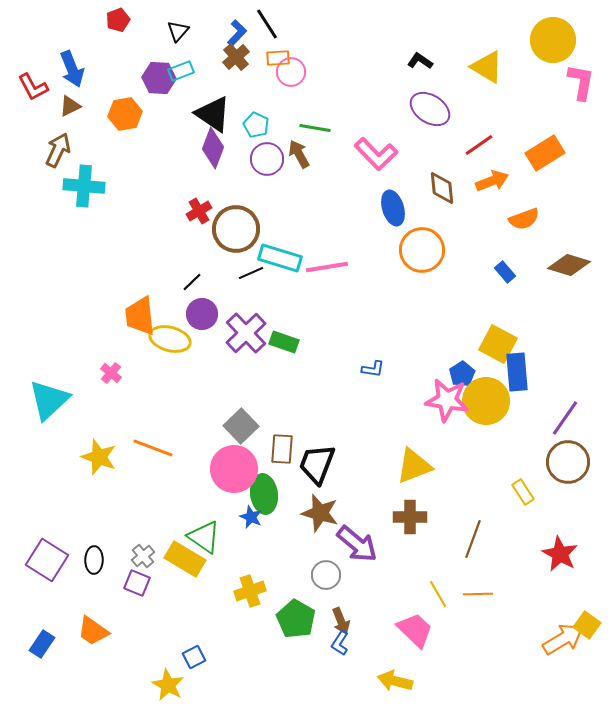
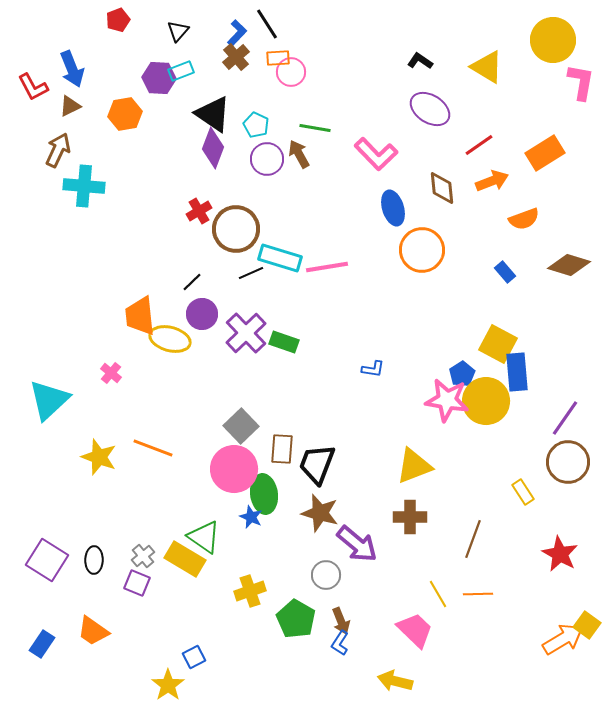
yellow star at (168, 685): rotated 8 degrees clockwise
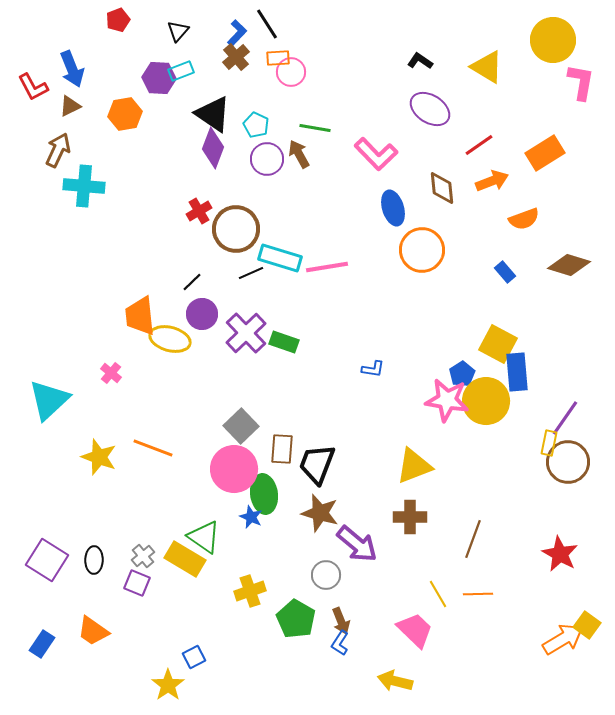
yellow rectangle at (523, 492): moved 26 px right, 49 px up; rotated 45 degrees clockwise
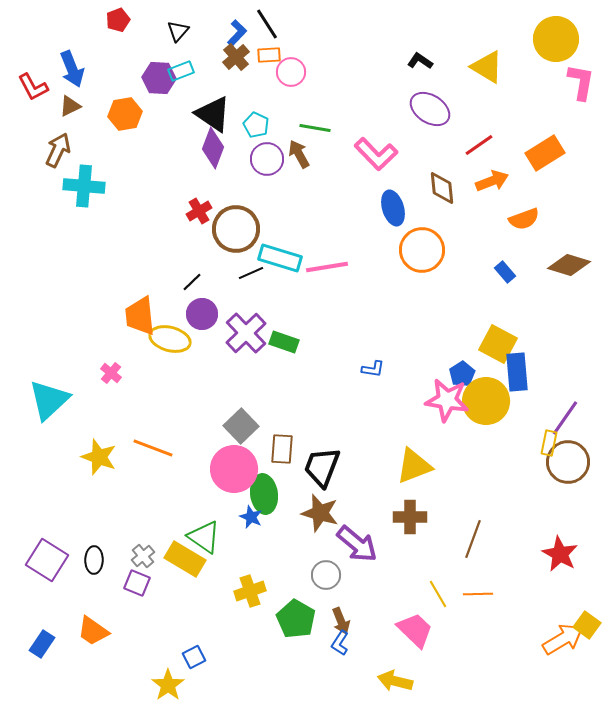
yellow circle at (553, 40): moved 3 px right, 1 px up
orange rectangle at (278, 58): moved 9 px left, 3 px up
black trapezoid at (317, 464): moved 5 px right, 3 px down
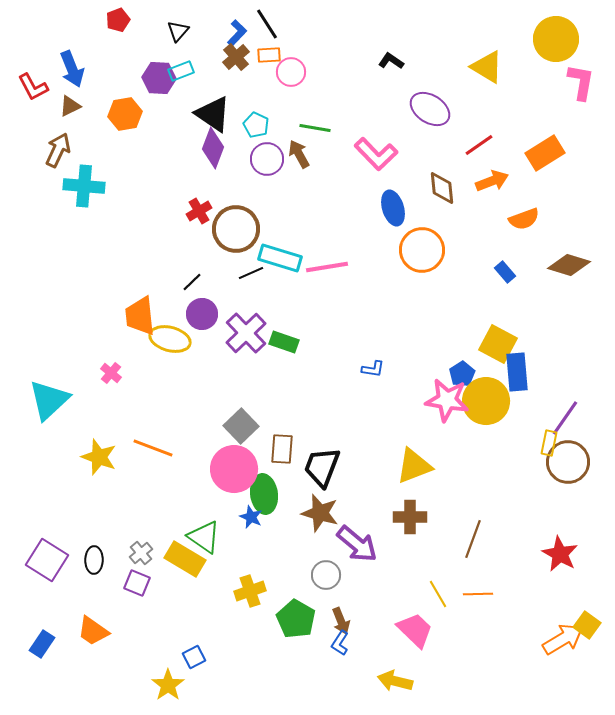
black L-shape at (420, 61): moved 29 px left
gray cross at (143, 556): moved 2 px left, 3 px up
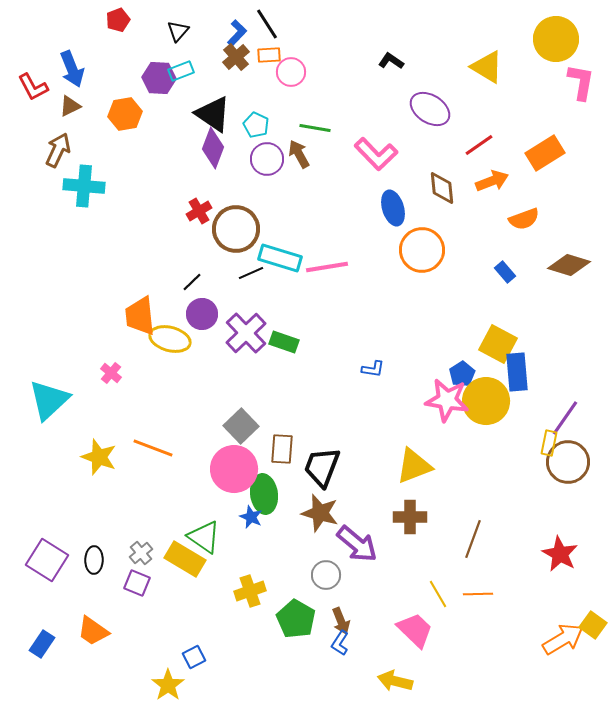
yellow square at (587, 625): moved 6 px right
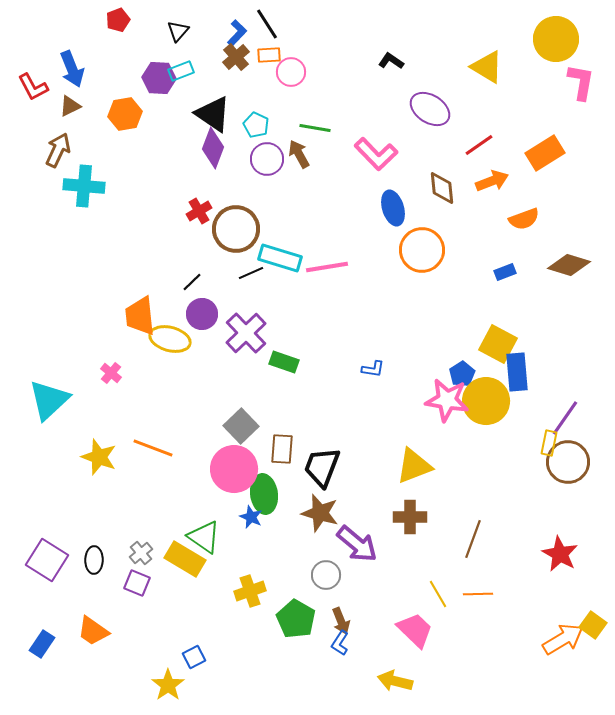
blue rectangle at (505, 272): rotated 70 degrees counterclockwise
green rectangle at (284, 342): moved 20 px down
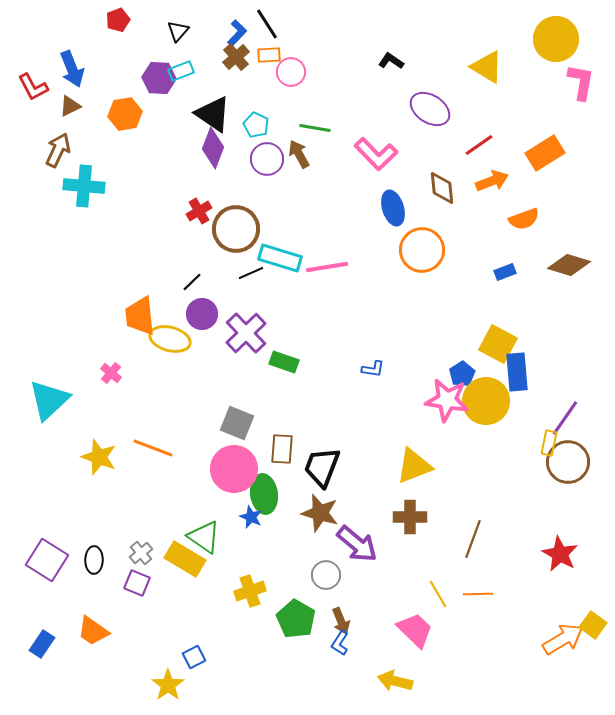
gray square at (241, 426): moved 4 px left, 3 px up; rotated 24 degrees counterclockwise
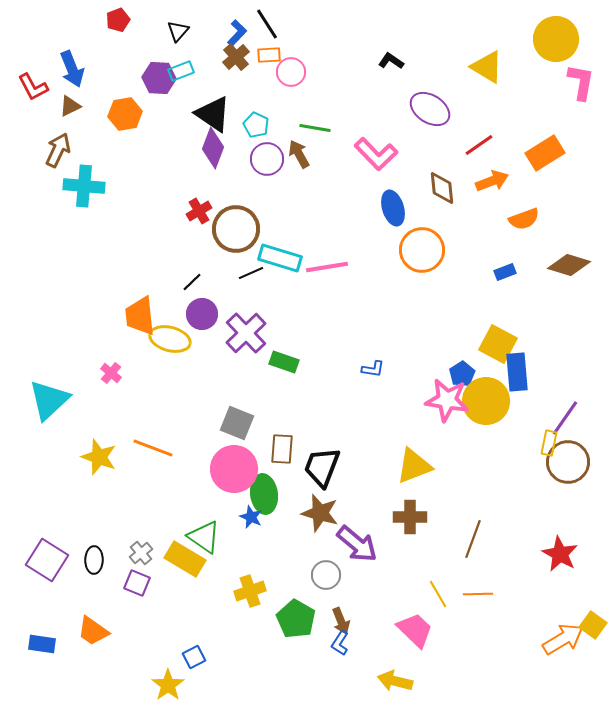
blue rectangle at (42, 644): rotated 64 degrees clockwise
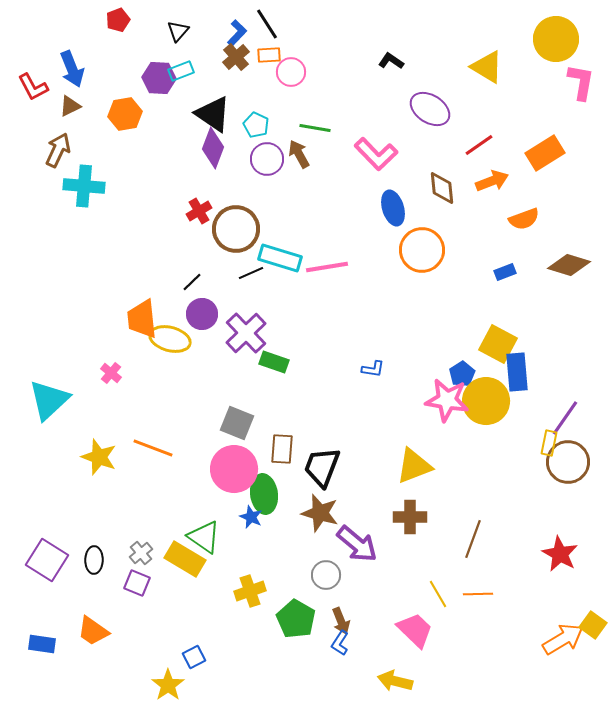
orange trapezoid at (140, 316): moved 2 px right, 3 px down
green rectangle at (284, 362): moved 10 px left
